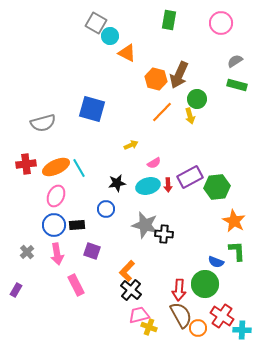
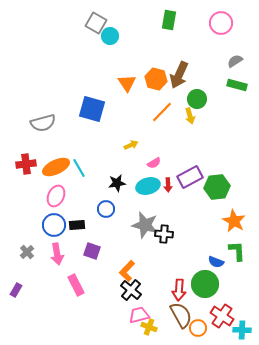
orange triangle at (127, 53): moved 30 px down; rotated 30 degrees clockwise
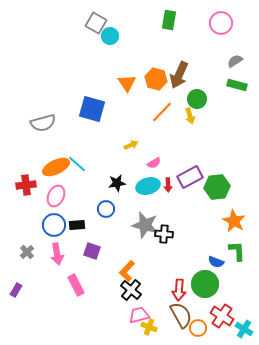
red cross at (26, 164): moved 21 px down
cyan line at (79, 168): moved 2 px left, 4 px up; rotated 18 degrees counterclockwise
cyan cross at (242, 330): moved 2 px right, 1 px up; rotated 30 degrees clockwise
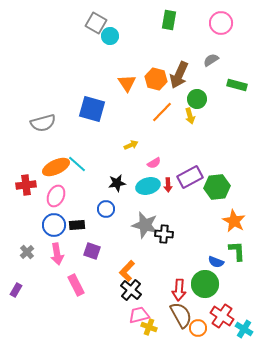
gray semicircle at (235, 61): moved 24 px left, 1 px up
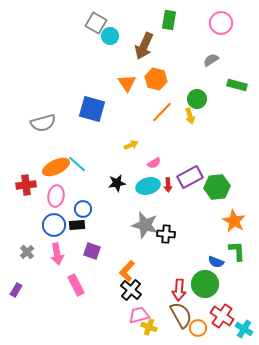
brown arrow at (179, 75): moved 35 px left, 29 px up
pink ellipse at (56, 196): rotated 15 degrees counterclockwise
blue circle at (106, 209): moved 23 px left
black cross at (164, 234): moved 2 px right
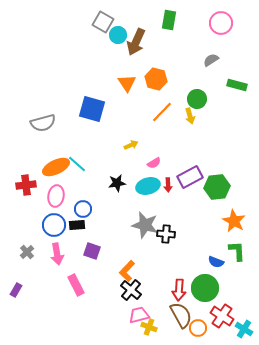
gray square at (96, 23): moved 7 px right, 1 px up
cyan circle at (110, 36): moved 8 px right, 1 px up
brown arrow at (144, 46): moved 8 px left, 4 px up
green circle at (205, 284): moved 4 px down
